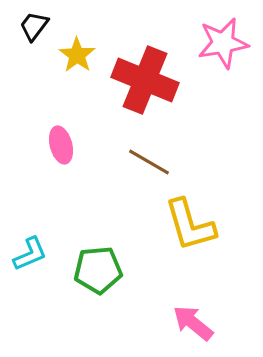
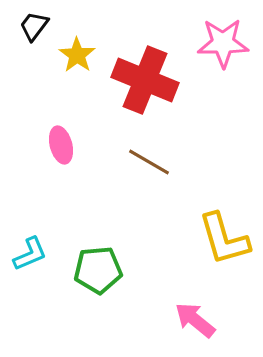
pink star: rotated 9 degrees clockwise
yellow L-shape: moved 34 px right, 14 px down
pink arrow: moved 2 px right, 3 px up
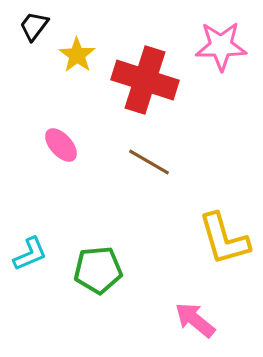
pink star: moved 2 px left, 3 px down
red cross: rotated 4 degrees counterclockwise
pink ellipse: rotated 27 degrees counterclockwise
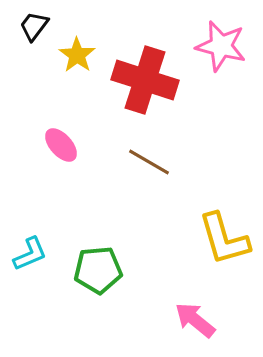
pink star: rotated 15 degrees clockwise
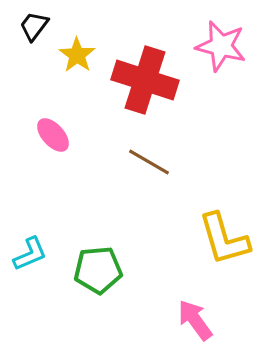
pink ellipse: moved 8 px left, 10 px up
pink arrow: rotated 15 degrees clockwise
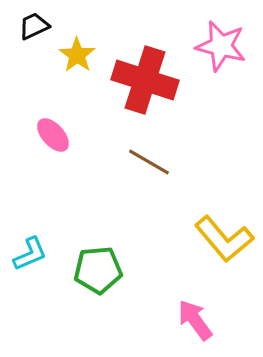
black trapezoid: rotated 28 degrees clockwise
yellow L-shape: rotated 24 degrees counterclockwise
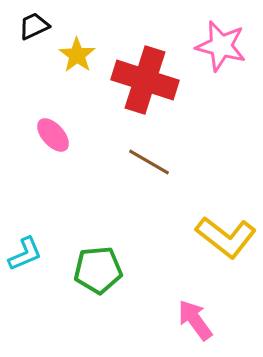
yellow L-shape: moved 2 px right, 2 px up; rotated 12 degrees counterclockwise
cyan L-shape: moved 5 px left
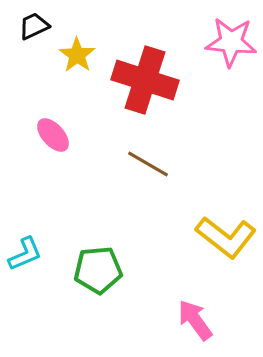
pink star: moved 10 px right, 4 px up; rotated 9 degrees counterclockwise
brown line: moved 1 px left, 2 px down
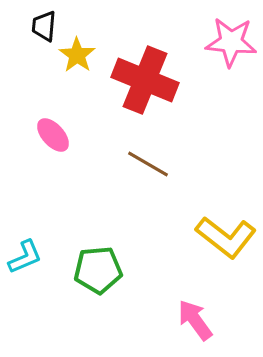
black trapezoid: moved 10 px right; rotated 60 degrees counterclockwise
red cross: rotated 4 degrees clockwise
cyan L-shape: moved 3 px down
